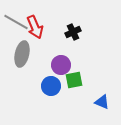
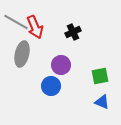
green square: moved 26 px right, 4 px up
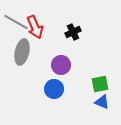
gray ellipse: moved 2 px up
green square: moved 8 px down
blue circle: moved 3 px right, 3 px down
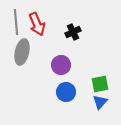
gray line: rotated 55 degrees clockwise
red arrow: moved 2 px right, 3 px up
blue circle: moved 12 px right, 3 px down
blue triangle: moved 2 px left; rotated 49 degrees clockwise
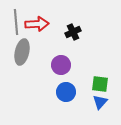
red arrow: rotated 70 degrees counterclockwise
green square: rotated 18 degrees clockwise
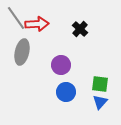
gray line: moved 4 px up; rotated 30 degrees counterclockwise
black cross: moved 7 px right, 3 px up; rotated 21 degrees counterclockwise
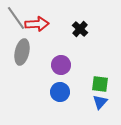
blue circle: moved 6 px left
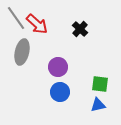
red arrow: rotated 45 degrees clockwise
purple circle: moved 3 px left, 2 px down
blue triangle: moved 2 px left, 3 px down; rotated 35 degrees clockwise
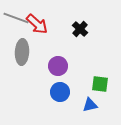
gray line: rotated 35 degrees counterclockwise
gray ellipse: rotated 10 degrees counterclockwise
purple circle: moved 1 px up
blue triangle: moved 8 px left
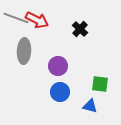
red arrow: moved 4 px up; rotated 15 degrees counterclockwise
gray ellipse: moved 2 px right, 1 px up
blue triangle: moved 1 px down; rotated 28 degrees clockwise
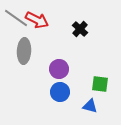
gray line: rotated 15 degrees clockwise
purple circle: moved 1 px right, 3 px down
